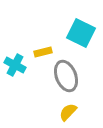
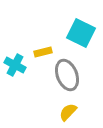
gray ellipse: moved 1 px right, 1 px up
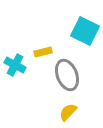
cyan square: moved 4 px right, 2 px up
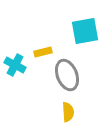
cyan square: rotated 36 degrees counterclockwise
yellow semicircle: rotated 132 degrees clockwise
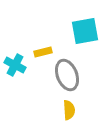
yellow semicircle: moved 1 px right, 2 px up
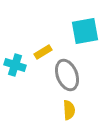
yellow rectangle: rotated 18 degrees counterclockwise
cyan cross: rotated 10 degrees counterclockwise
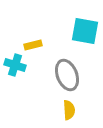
cyan square: rotated 20 degrees clockwise
yellow rectangle: moved 10 px left, 7 px up; rotated 18 degrees clockwise
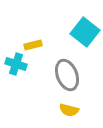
cyan square: moved 1 px down; rotated 28 degrees clockwise
cyan cross: moved 1 px right, 1 px up
yellow semicircle: rotated 108 degrees clockwise
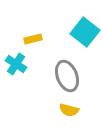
yellow rectangle: moved 6 px up
cyan cross: rotated 15 degrees clockwise
gray ellipse: moved 1 px down
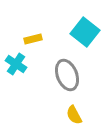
gray ellipse: moved 1 px up
yellow semicircle: moved 5 px right, 5 px down; rotated 48 degrees clockwise
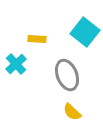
yellow rectangle: moved 4 px right; rotated 18 degrees clockwise
cyan cross: rotated 15 degrees clockwise
yellow semicircle: moved 2 px left, 3 px up; rotated 18 degrees counterclockwise
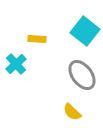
cyan square: moved 1 px up
gray ellipse: moved 15 px right; rotated 16 degrees counterclockwise
